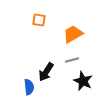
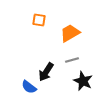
orange trapezoid: moved 3 px left, 1 px up
blue semicircle: rotated 133 degrees clockwise
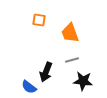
orange trapezoid: rotated 80 degrees counterclockwise
black arrow: rotated 12 degrees counterclockwise
black star: rotated 18 degrees counterclockwise
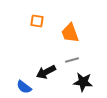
orange square: moved 2 px left, 1 px down
black arrow: rotated 42 degrees clockwise
black star: moved 1 px down
blue semicircle: moved 5 px left
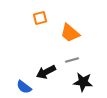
orange square: moved 3 px right, 3 px up; rotated 24 degrees counterclockwise
orange trapezoid: rotated 30 degrees counterclockwise
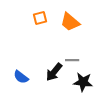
orange trapezoid: moved 11 px up
gray line: rotated 16 degrees clockwise
black arrow: moved 8 px right; rotated 24 degrees counterclockwise
blue semicircle: moved 3 px left, 10 px up
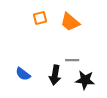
black arrow: moved 1 px right, 3 px down; rotated 30 degrees counterclockwise
blue semicircle: moved 2 px right, 3 px up
black star: moved 2 px right, 2 px up
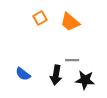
orange square: rotated 16 degrees counterclockwise
black arrow: moved 1 px right
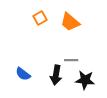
gray line: moved 1 px left
